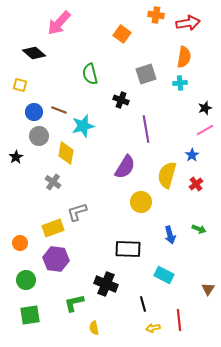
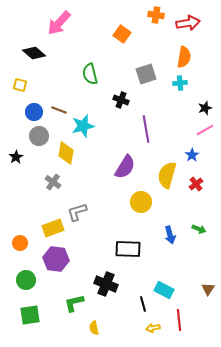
cyan rectangle at (164, 275): moved 15 px down
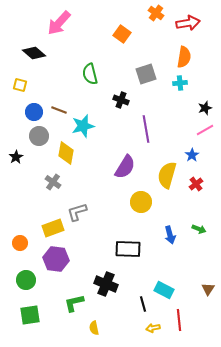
orange cross at (156, 15): moved 2 px up; rotated 28 degrees clockwise
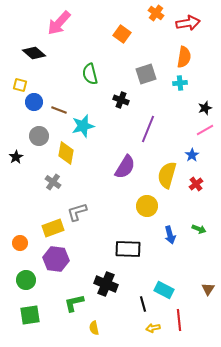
blue circle at (34, 112): moved 10 px up
purple line at (146, 129): moved 2 px right; rotated 32 degrees clockwise
yellow circle at (141, 202): moved 6 px right, 4 px down
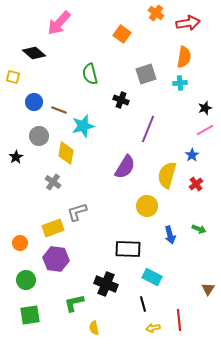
yellow square at (20, 85): moved 7 px left, 8 px up
cyan rectangle at (164, 290): moved 12 px left, 13 px up
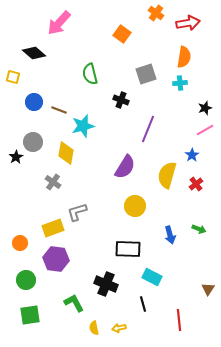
gray circle at (39, 136): moved 6 px left, 6 px down
yellow circle at (147, 206): moved 12 px left
green L-shape at (74, 303): rotated 75 degrees clockwise
yellow arrow at (153, 328): moved 34 px left
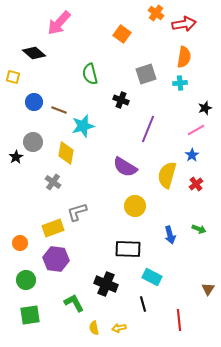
red arrow at (188, 23): moved 4 px left, 1 px down
pink line at (205, 130): moved 9 px left
purple semicircle at (125, 167): rotated 90 degrees clockwise
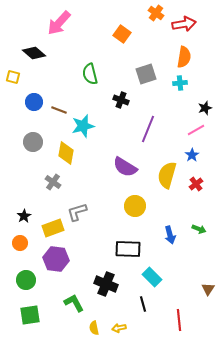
black star at (16, 157): moved 8 px right, 59 px down
cyan rectangle at (152, 277): rotated 18 degrees clockwise
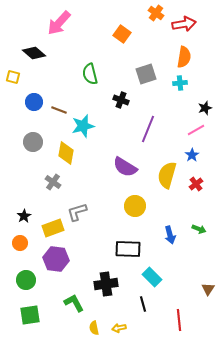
black cross at (106, 284): rotated 30 degrees counterclockwise
